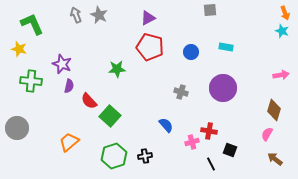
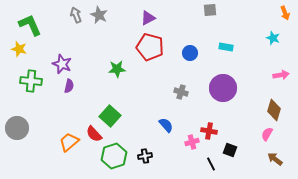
green L-shape: moved 2 px left, 1 px down
cyan star: moved 9 px left, 7 px down
blue circle: moved 1 px left, 1 px down
red semicircle: moved 5 px right, 33 px down
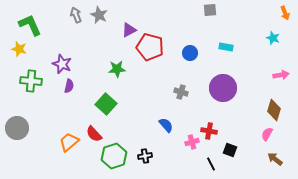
purple triangle: moved 19 px left, 12 px down
green square: moved 4 px left, 12 px up
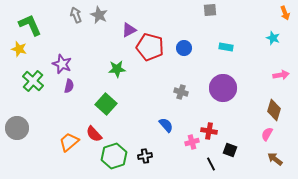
blue circle: moved 6 px left, 5 px up
green cross: moved 2 px right; rotated 35 degrees clockwise
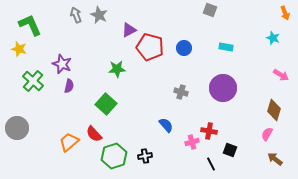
gray square: rotated 24 degrees clockwise
pink arrow: rotated 42 degrees clockwise
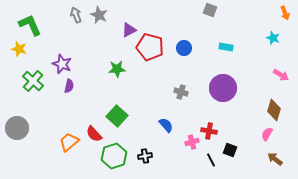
green square: moved 11 px right, 12 px down
black line: moved 4 px up
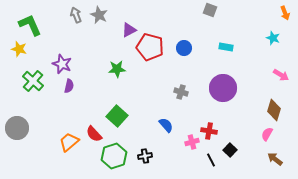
black square: rotated 24 degrees clockwise
